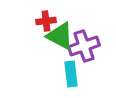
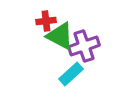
cyan rectangle: rotated 55 degrees clockwise
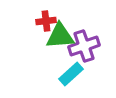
green triangle: rotated 32 degrees counterclockwise
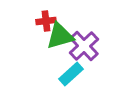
green triangle: rotated 12 degrees counterclockwise
purple cross: rotated 24 degrees counterclockwise
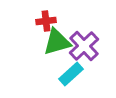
green triangle: moved 3 px left, 6 px down
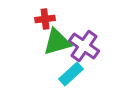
red cross: moved 1 px left, 2 px up
purple cross: rotated 12 degrees counterclockwise
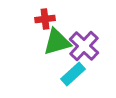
purple cross: rotated 8 degrees clockwise
cyan rectangle: moved 2 px right
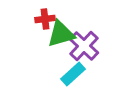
green triangle: moved 4 px right, 8 px up
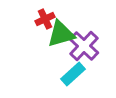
red cross: rotated 18 degrees counterclockwise
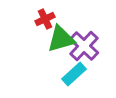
green triangle: moved 5 px down
cyan rectangle: moved 1 px right
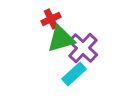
red cross: moved 6 px right
purple cross: moved 1 px left, 2 px down
